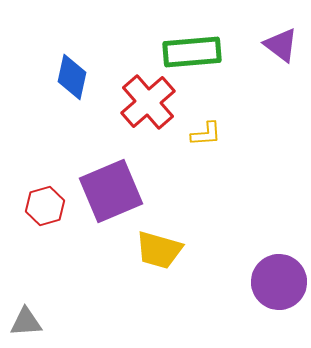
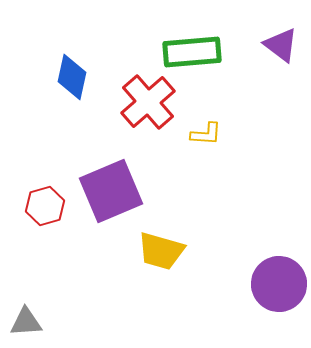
yellow L-shape: rotated 8 degrees clockwise
yellow trapezoid: moved 2 px right, 1 px down
purple circle: moved 2 px down
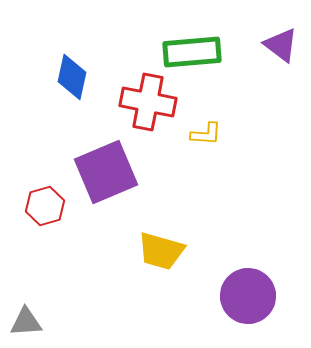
red cross: rotated 38 degrees counterclockwise
purple square: moved 5 px left, 19 px up
purple circle: moved 31 px left, 12 px down
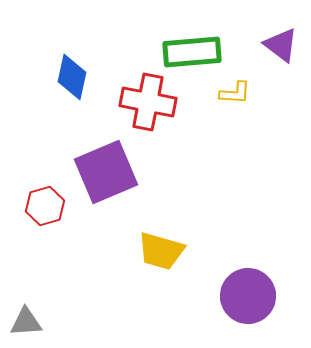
yellow L-shape: moved 29 px right, 41 px up
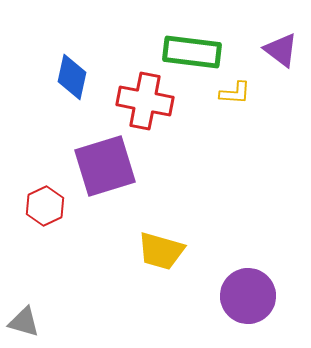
purple triangle: moved 5 px down
green rectangle: rotated 12 degrees clockwise
red cross: moved 3 px left, 1 px up
purple square: moved 1 px left, 6 px up; rotated 6 degrees clockwise
red hexagon: rotated 9 degrees counterclockwise
gray triangle: moved 2 px left; rotated 20 degrees clockwise
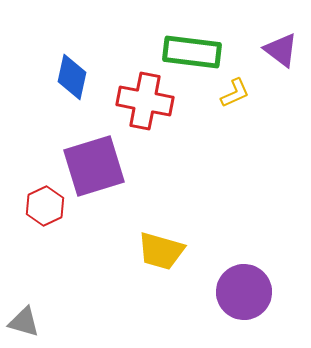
yellow L-shape: rotated 28 degrees counterclockwise
purple square: moved 11 px left
purple circle: moved 4 px left, 4 px up
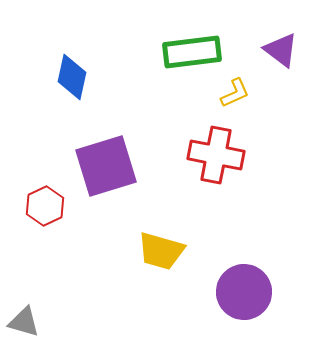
green rectangle: rotated 14 degrees counterclockwise
red cross: moved 71 px right, 54 px down
purple square: moved 12 px right
